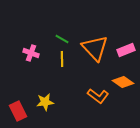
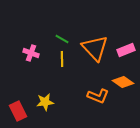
orange L-shape: rotated 15 degrees counterclockwise
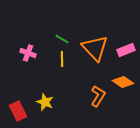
pink cross: moved 3 px left
orange L-shape: rotated 80 degrees counterclockwise
yellow star: rotated 30 degrees clockwise
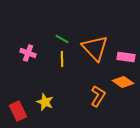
pink rectangle: moved 7 px down; rotated 30 degrees clockwise
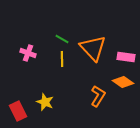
orange triangle: moved 2 px left
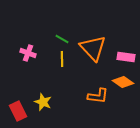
orange L-shape: rotated 65 degrees clockwise
yellow star: moved 2 px left
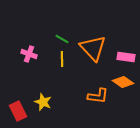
pink cross: moved 1 px right, 1 px down
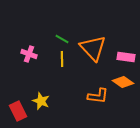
yellow star: moved 2 px left, 1 px up
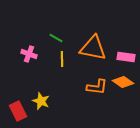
green line: moved 6 px left, 1 px up
orange triangle: rotated 36 degrees counterclockwise
orange L-shape: moved 1 px left, 9 px up
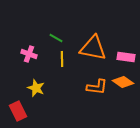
yellow star: moved 5 px left, 13 px up
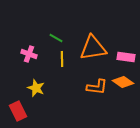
orange triangle: rotated 20 degrees counterclockwise
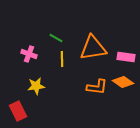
yellow star: moved 2 px up; rotated 30 degrees counterclockwise
